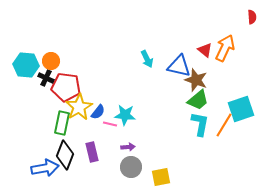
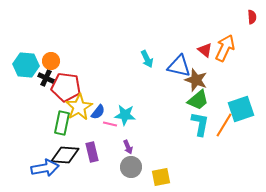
purple arrow: rotated 72 degrees clockwise
black diamond: rotated 72 degrees clockwise
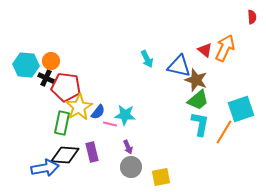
orange line: moved 7 px down
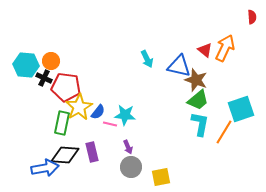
black cross: moved 2 px left
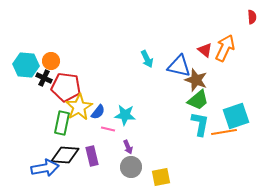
cyan square: moved 5 px left, 7 px down
pink line: moved 2 px left, 5 px down
orange line: rotated 50 degrees clockwise
purple rectangle: moved 4 px down
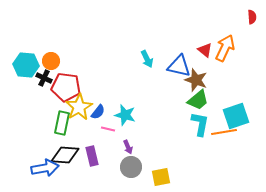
cyan star: rotated 10 degrees clockwise
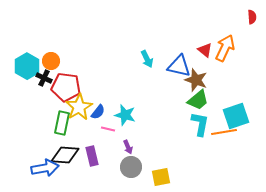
cyan hexagon: moved 1 px right, 1 px down; rotated 25 degrees clockwise
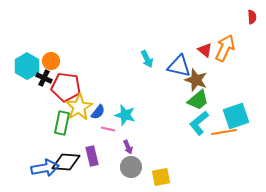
cyan L-shape: moved 1 px left, 1 px up; rotated 140 degrees counterclockwise
black diamond: moved 1 px right, 7 px down
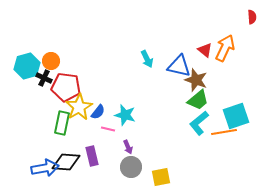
cyan hexagon: rotated 15 degrees clockwise
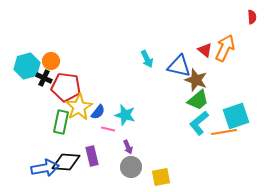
green rectangle: moved 1 px left, 1 px up
